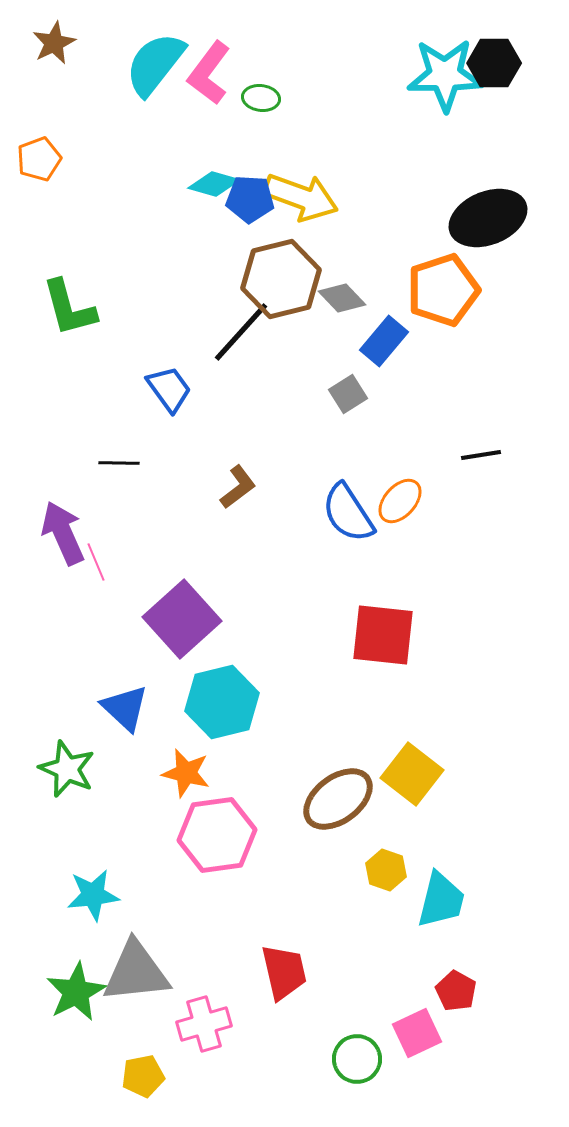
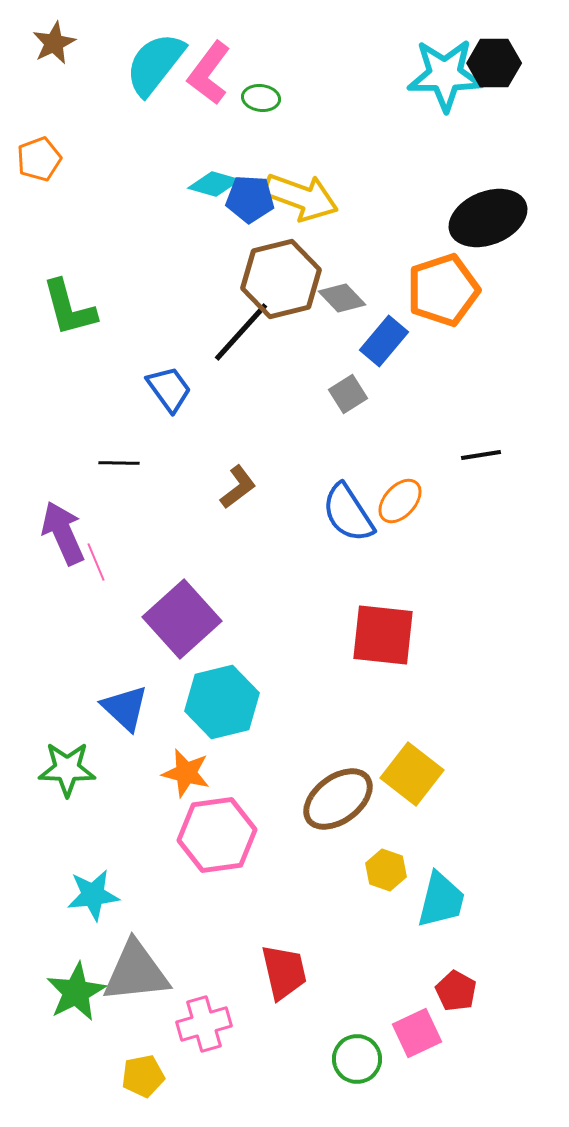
green star at (67, 769): rotated 22 degrees counterclockwise
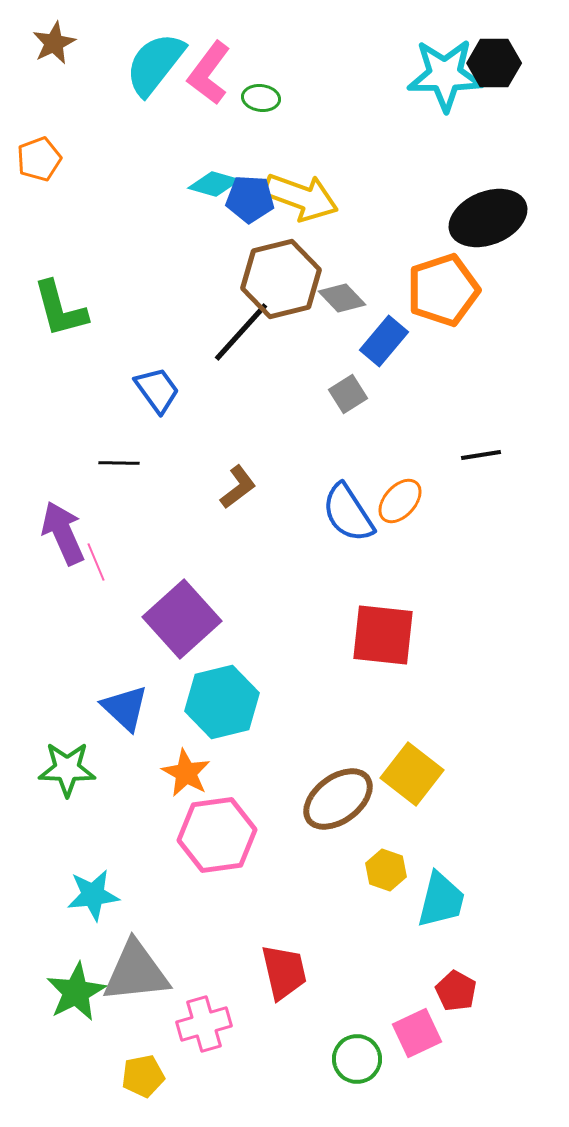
green L-shape at (69, 308): moved 9 px left, 1 px down
blue trapezoid at (169, 389): moved 12 px left, 1 px down
orange star at (186, 773): rotated 15 degrees clockwise
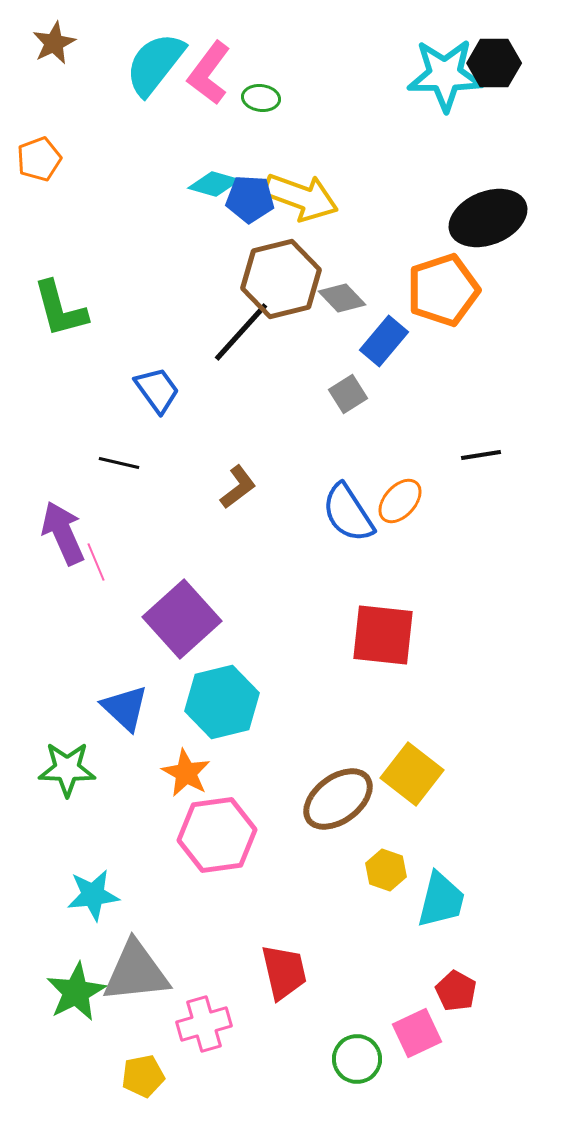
black line at (119, 463): rotated 12 degrees clockwise
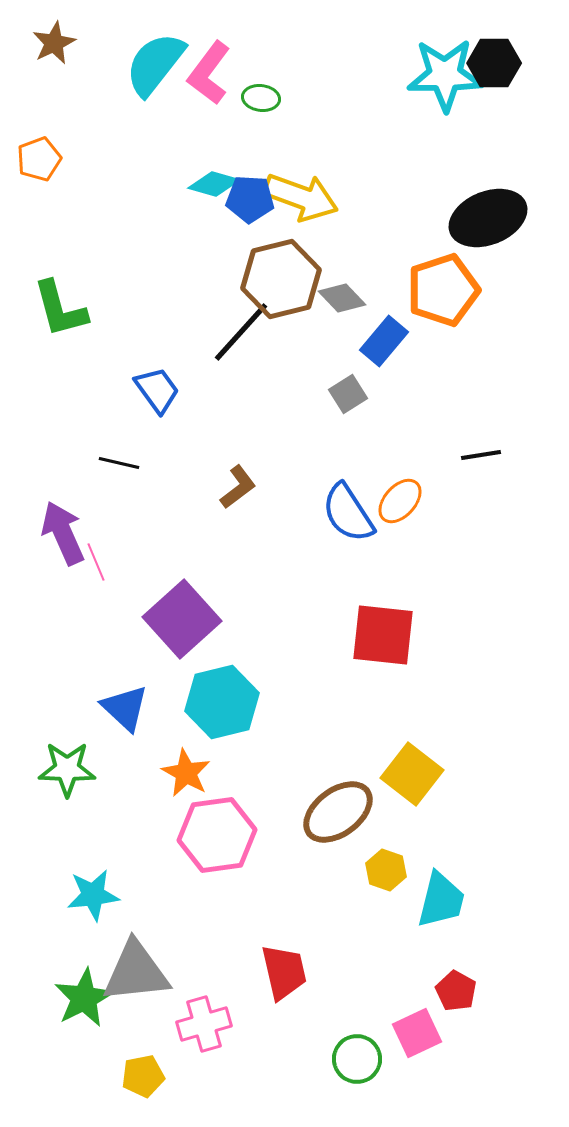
brown ellipse at (338, 799): moved 13 px down
green star at (76, 992): moved 8 px right, 6 px down
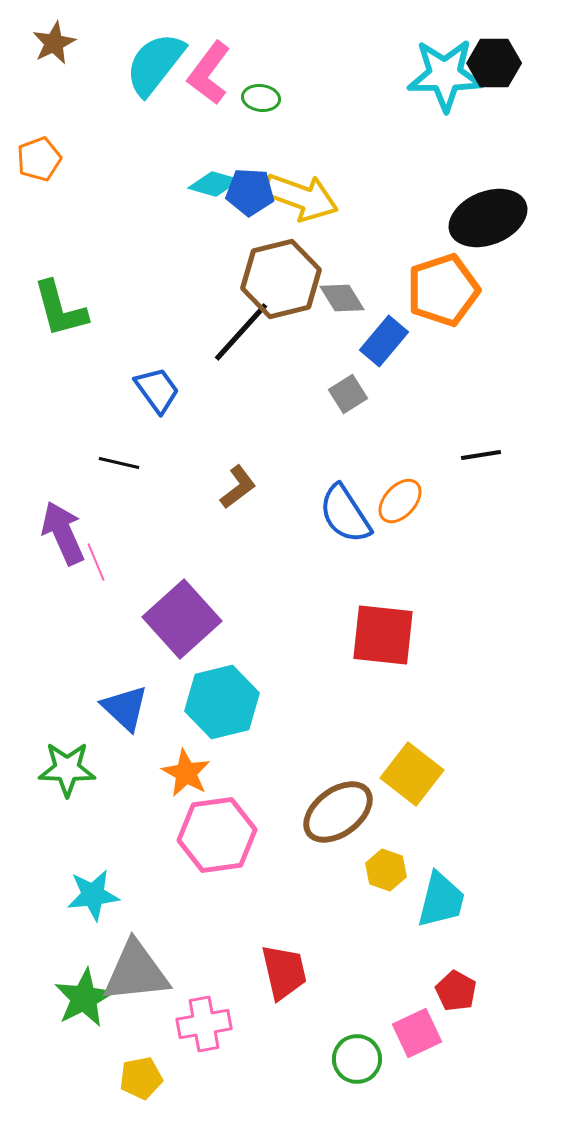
blue pentagon at (250, 199): moved 7 px up
gray diamond at (342, 298): rotated 12 degrees clockwise
blue semicircle at (348, 513): moved 3 px left, 1 px down
pink cross at (204, 1024): rotated 6 degrees clockwise
yellow pentagon at (143, 1076): moved 2 px left, 2 px down
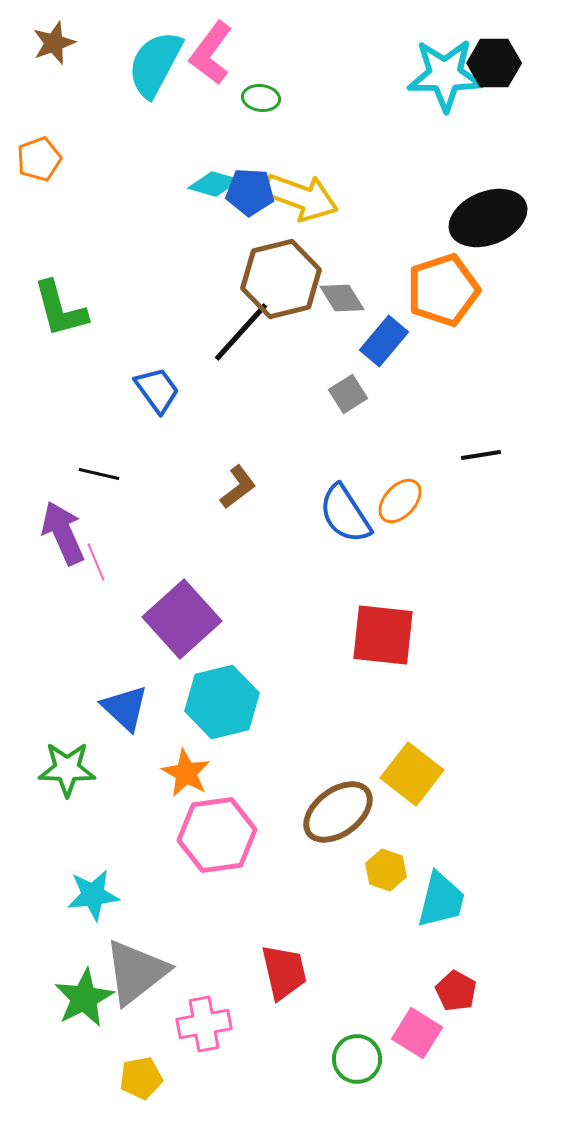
brown star at (54, 43): rotated 6 degrees clockwise
cyan semicircle at (155, 64): rotated 10 degrees counterclockwise
pink L-shape at (209, 73): moved 2 px right, 20 px up
black line at (119, 463): moved 20 px left, 11 px down
gray triangle at (136, 972): rotated 32 degrees counterclockwise
pink square at (417, 1033): rotated 33 degrees counterclockwise
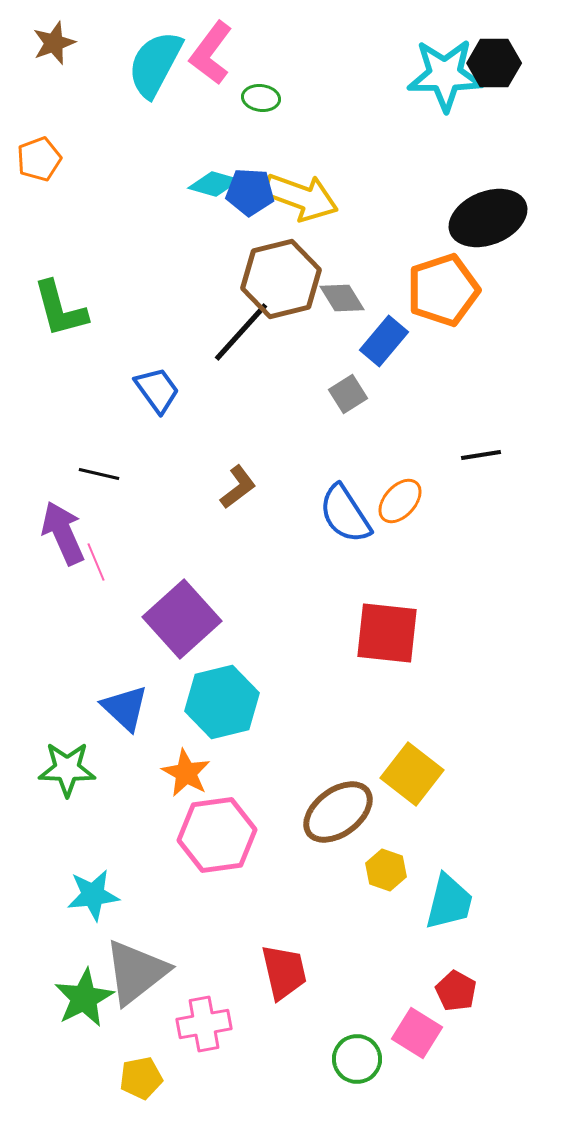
red square at (383, 635): moved 4 px right, 2 px up
cyan trapezoid at (441, 900): moved 8 px right, 2 px down
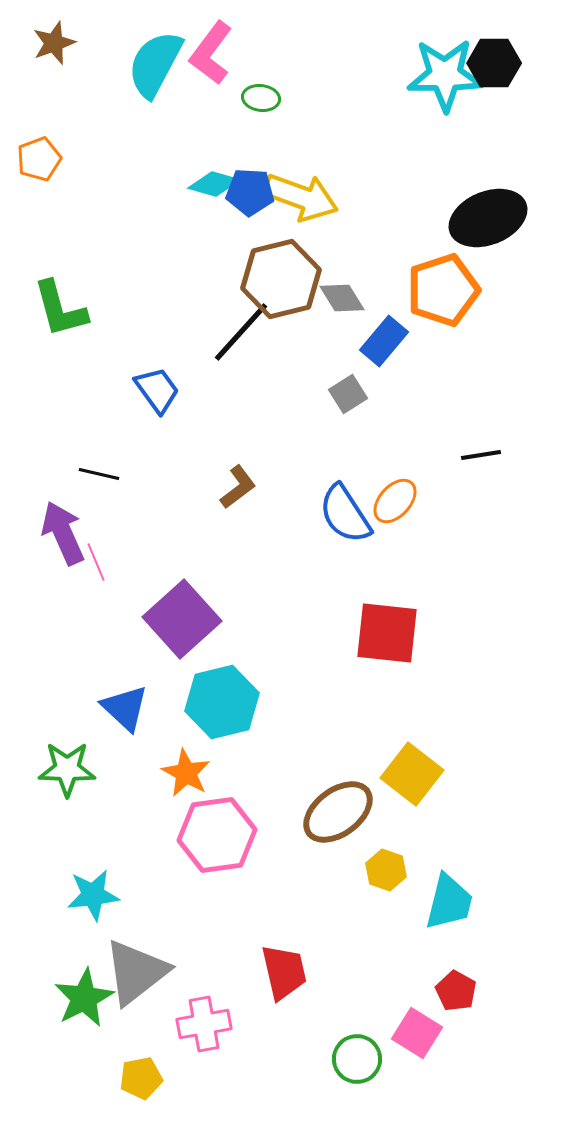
orange ellipse at (400, 501): moved 5 px left
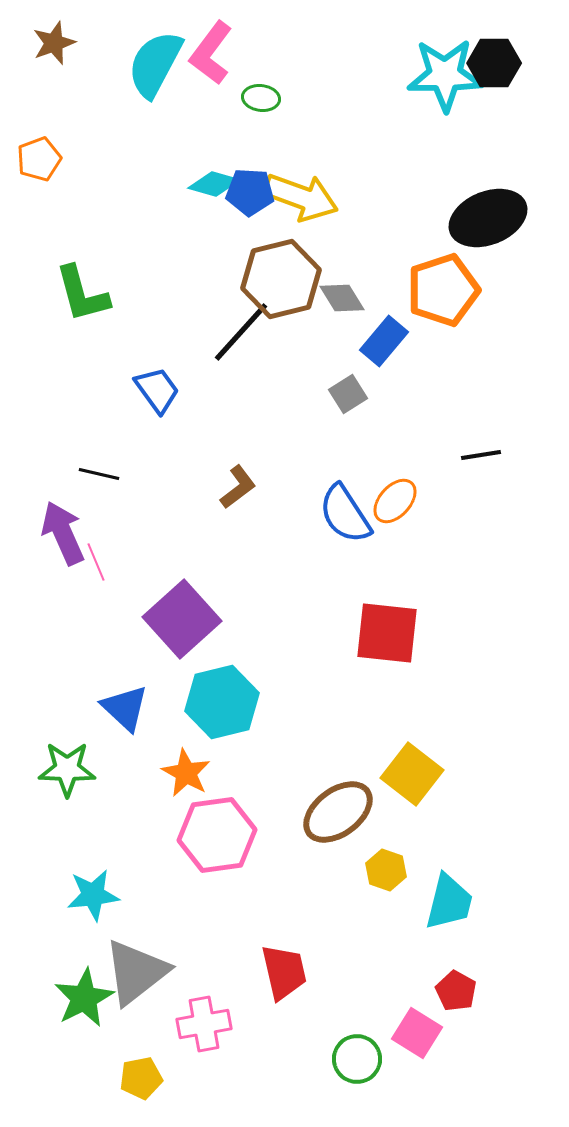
green L-shape at (60, 309): moved 22 px right, 15 px up
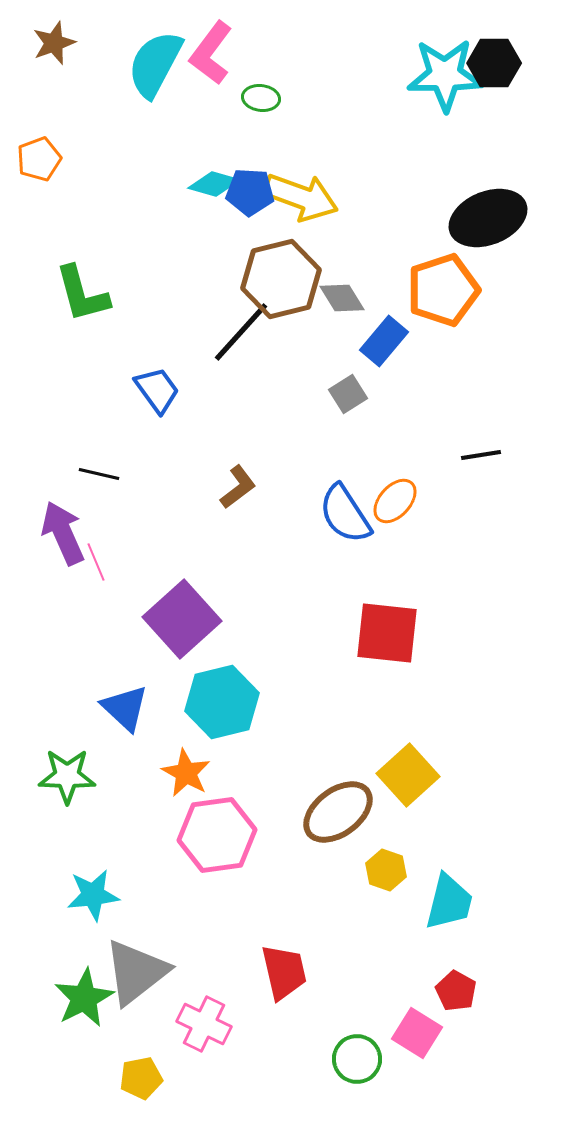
green star at (67, 769): moved 7 px down
yellow square at (412, 774): moved 4 px left, 1 px down; rotated 10 degrees clockwise
pink cross at (204, 1024): rotated 36 degrees clockwise
